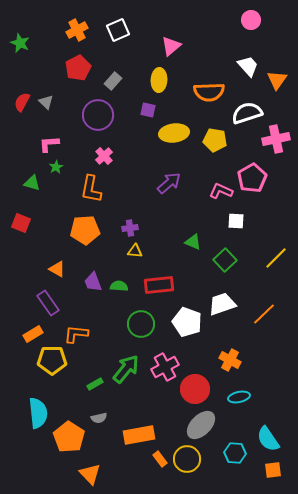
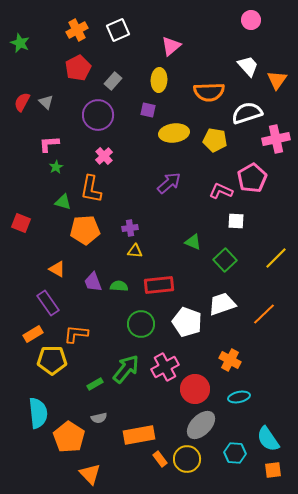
green triangle at (32, 183): moved 31 px right, 19 px down
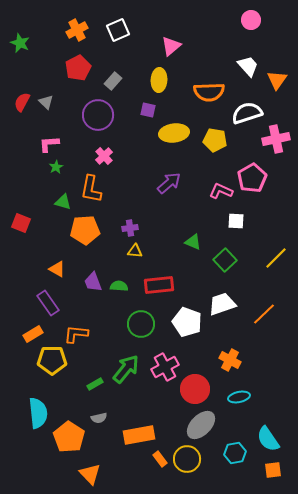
cyan hexagon at (235, 453): rotated 15 degrees counterclockwise
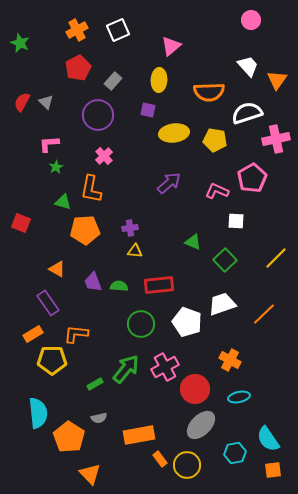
pink L-shape at (221, 191): moved 4 px left
yellow circle at (187, 459): moved 6 px down
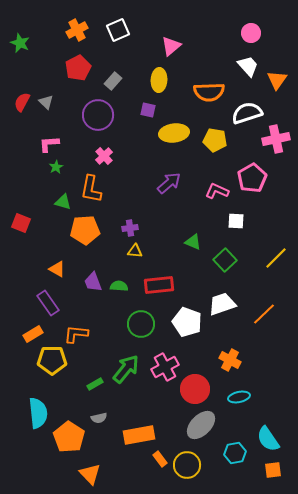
pink circle at (251, 20): moved 13 px down
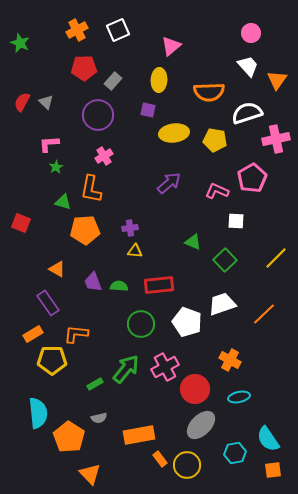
red pentagon at (78, 68): moved 6 px right; rotated 25 degrees clockwise
pink cross at (104, 156): rotated 12 degrees clockwise
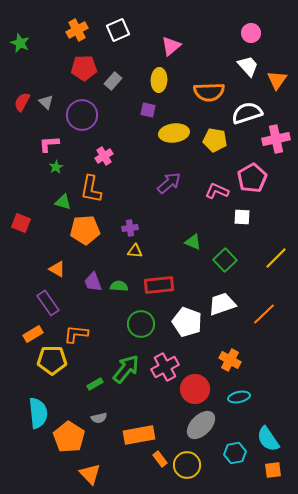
purple circle at (98, 115): moved 16 px left
white square at (236, 221): moved 6 px right, 4 px up
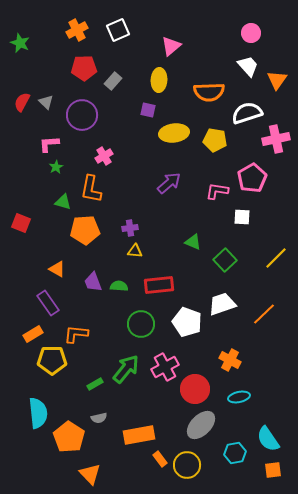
pink L-shape at (217, 191): rotated 15 degrees counterclockwise
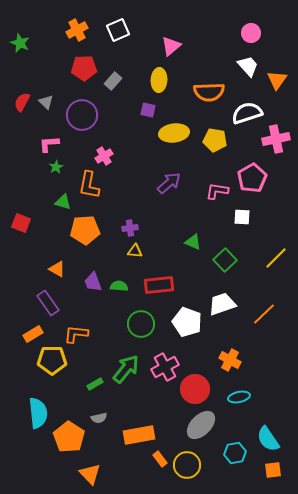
orange L-shape at (91, 189): moved 2 px left, 4 px up
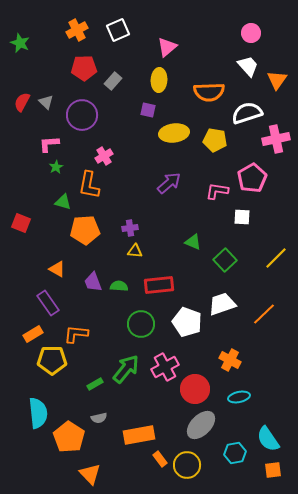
pink triangle at (171, 46): moved 4 px left, 1 px down
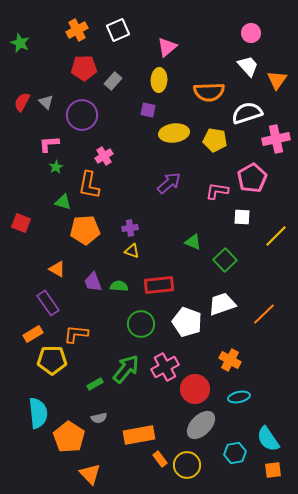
yellow triangle at (135, 251): moved 3 px left; rotated 14 degrees clockwise
yellow line at (276, 258): moved 22 px up
